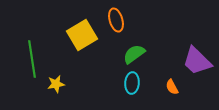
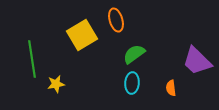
orange semicircle: moved 1 px left, 1 px down; rotated 21 degrees clockwise
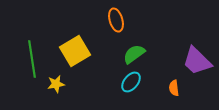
yellow square: moved 7 px left, 16 px down
cyan ellipse: moved 1 px left, 1 px up; rotated 35 degrees clockwise
orange semicircle: moved 3 px right
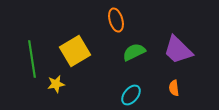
green semicircle: moved 2 px up; rotated 10 degrees clockwise
purple trapezoid: moved 19 px left, 11 px up
cyan ellipse: moved 13 px down
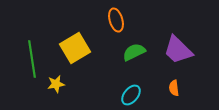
yellow square: moved 3 px up
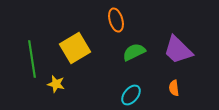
yellow star: rotated 24 degrees clockwise
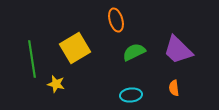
cyan ellipse: rotated 45 degrees clockwise
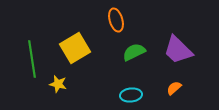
yellow star: moved 2 px right
orange semicircle: rotated 56 degrees clockwise
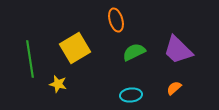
green line: moved 2 px left
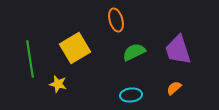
purple trapezoid: rotated 28 degrees clockwise
